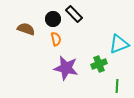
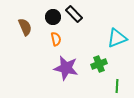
black circle: moved 2 px up
brown semicircle: moved 1 px left, 2 px up; rotated 48 degrees clockwise
cyan triangle: moved 2 px left, 6 px up
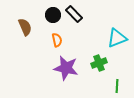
black circle: moved 2 px up
orange semicircle: moved 1 px right, 1 px down
green cross: moved 1 px up
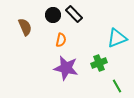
orange semicircle: moved 4 px right; rotated 24 degrees clockwise
green line: rotated 32 degrees counterclockwise
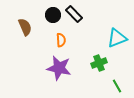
orange semicircle: rotated 16 degrees counterclockwise
purple star: moved 7 px left
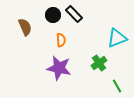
green cross: rotated 14 degrees counterclockwise
